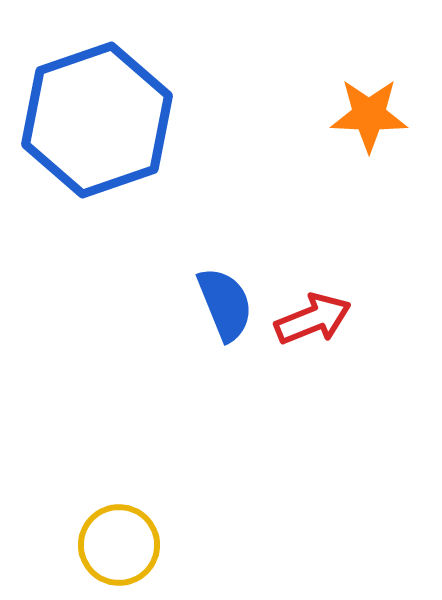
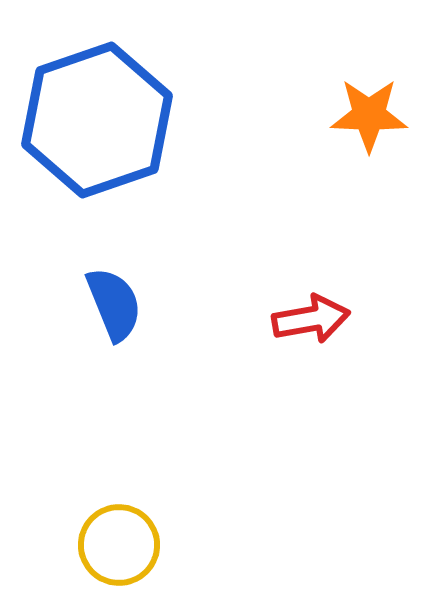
blue semicircle: moved 111 px left
red arrow: moved 2 px left; rotated 12 degrees clockwise
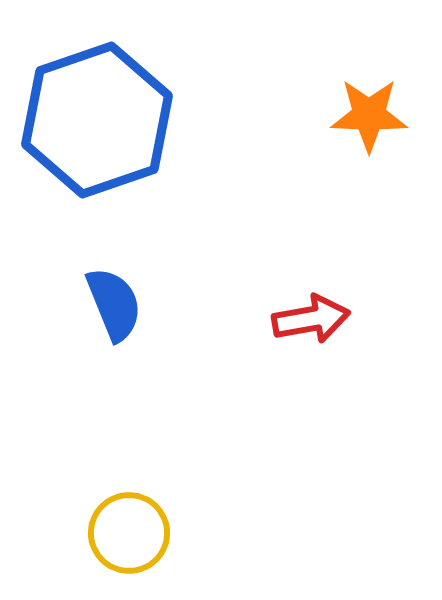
yellow circle: moved 10 px right, 12 px up
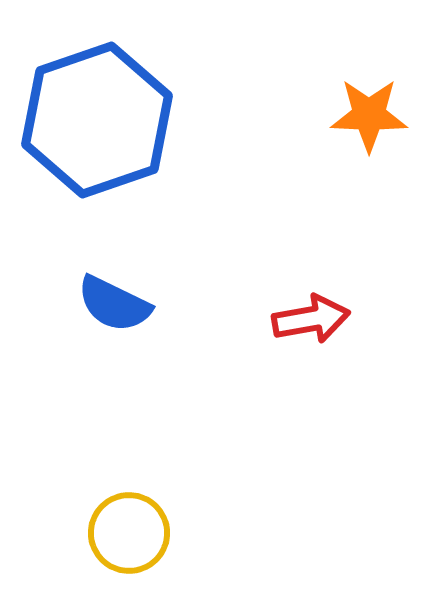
blue semicircle: rotated 138 degrees clockwise
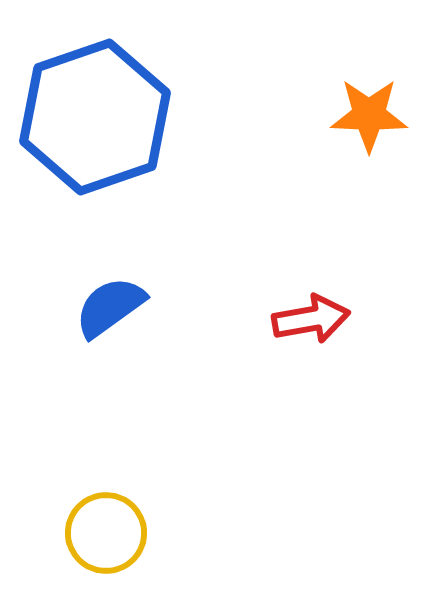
blue hexagon: moved 2 px left, 3 px up
blue semicircle: moved 4 px left, 3 px down; rotated 118 degrees clockwise
yellow circle: moved 23 px left
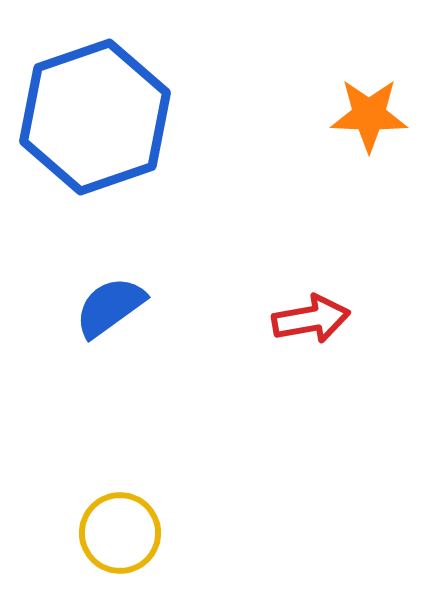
yellow circle: moved 14 px right
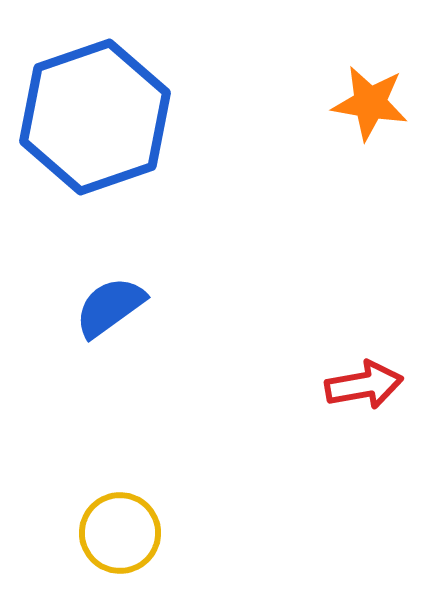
orange star: moved 1 px right, 12 px up; rotated 8 degrees clockwise
red arrow: moved 53 px right, 66 px down
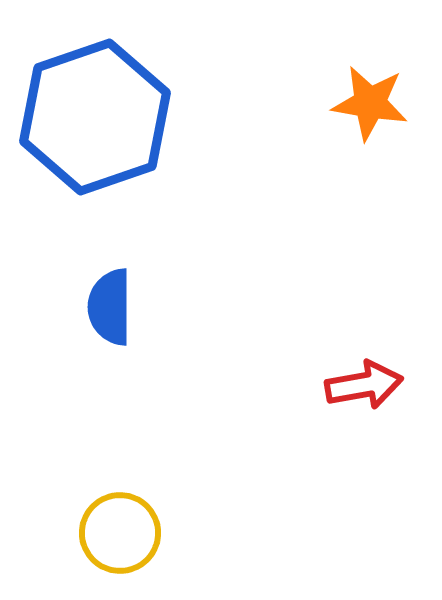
blue semicircle: rotated 54 degrees counterclockwise
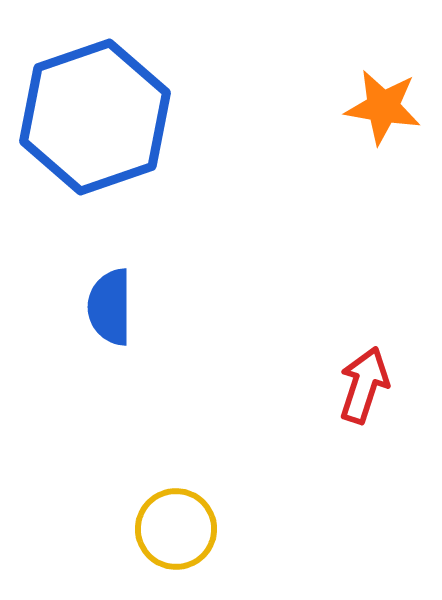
orange star: moved 13 px right, 4 px down
red arrow: rotated 62 degrees counterclockwise
yellow circle: moved 56 px right, 4 px up
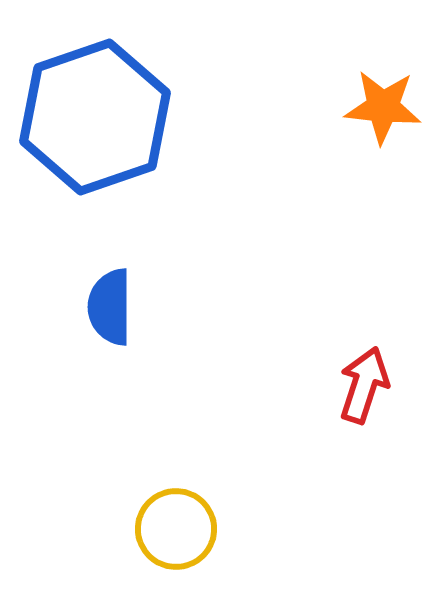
orange star: rotated 4 degrees counterclockwise
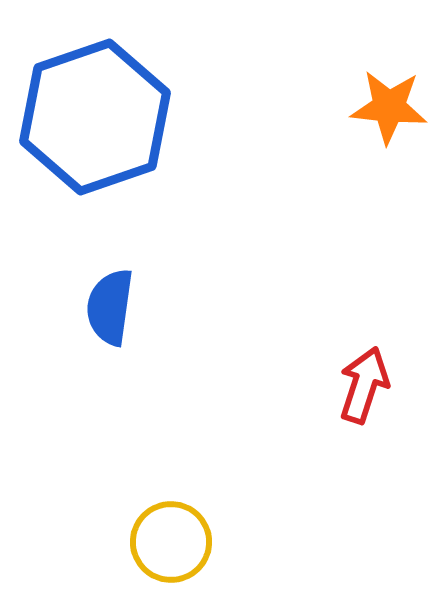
orange star: moved 6 px right
blue semicircle: rotated 8 degrees clockwise
yellow circle: moved 5 px left, 13 px down
